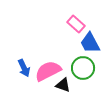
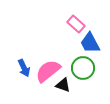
pink semicircle: rotated 12 degrees counterclockwise
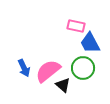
pink rectangle: moved 2 px down; rotated 30 degrees counterclockwise
black triangle: rotated 21 degrees clockwise
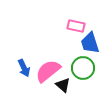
blue trapezoid: rotated 10 degrees clockwise
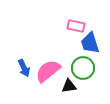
black triangle: moved 6 px right, 1 px down; rotated 49 degrees counterclockwise
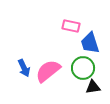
pink rectangle: moved 5 px left
black triangle: moved 24 px right, 1 px down
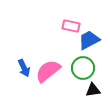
blue trapezoid: moved 1 px left, 3 px up; rotated 80 degrees clockwise
black triangle: moved 3 px down
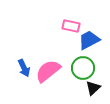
black triangle: moved 2 px up; rotated 35 degrees counterclockwise
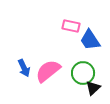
blue trapezoid: moved 1 px right; rotated 95 degrees counterclockwise
green circle: moved 5 px down
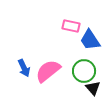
green circle: moved 1 px right, 2 px up
black triangle: rotated 28 degrees counterclockwise
